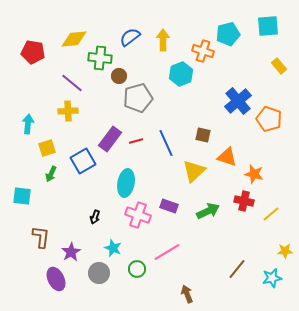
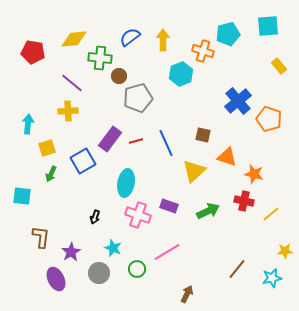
brown arrow at (187, 294): rotated 48 degrees clockwise
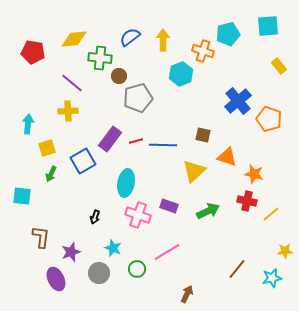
blue line at (166, 143): moved 3 px left, 2 px down; rotated 64 degrees counterclockwise
red cross at (244, 201): moved 3 px right
purple star at (71, 252): rotated 12 degrees clockwise
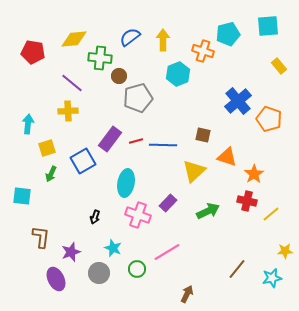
cyan hexagon at (181, 74): moved 3 px left
orange star at (254, 174): rotated 24 degrees clockwise
purple rectangle at (169, 206): moved 1 px left, 3 px up; rotated 66 degrees counterclockwise
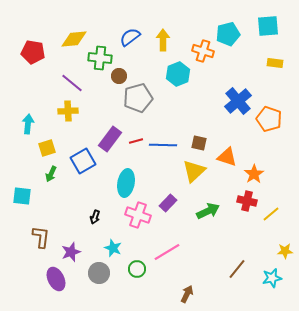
yellow rectangle at (279, 66): moved 4 px left, 3 px up; rotated 42 degrees counterclockwise
brown square at (203, 135): moved 4 px left, 8 px down
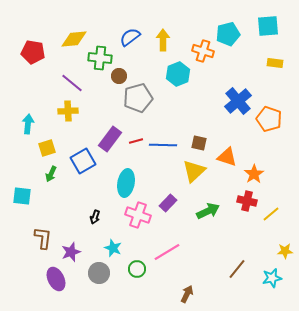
brown L-shape at (41, 237): moved 2 px right, 1 px down
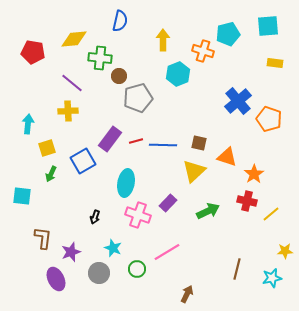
blue semicircle at (130, 37): moved 10 px left, 16 px up; rotated 140 degrees clockwise
brown line at (237, 269): rotated 25 degrees counterclockwise
